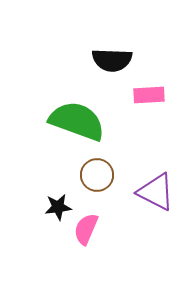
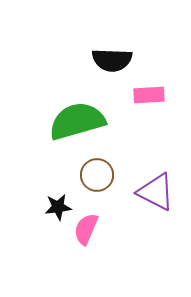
green semicircle: rotated 36 degrees counterclockwise
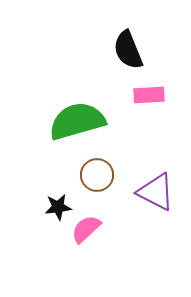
black semicircle: moved 16 px right, 10 px up; rotated 66 degrees clockwise
pink semicircle: rotated 24 degrees clockwise
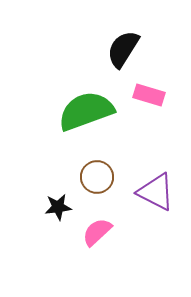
black semicircle: moved 5 px left, 1 px up; rotated 54 degrees clockwise
pink rectangle: rotated 20 degrees clockwise
green semicircle: moved 9 px right, 10 px up; rotated 4 degrees counterclockwise
brown circle: moved 2 px down
pink semicircle: moved 11 px right, 3 px down
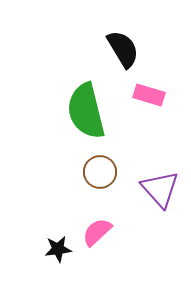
black semicircle: rotated 117 degrees clockwise
green semicircle: rotated 84 degrees counterclockwise
brown circle: moved 3 px right, 5 px up
purple triangle: moved 4 px right, 3 px up; rotated 21 degrees clockwise
black star: moved 42 px down
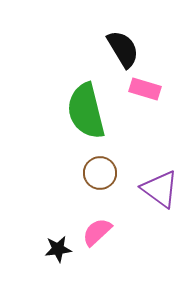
pink rectangle: moved 4 px left, 6 px up
brown circle: moved 1 px down
purple triangle: rotated 12 degrees counterclockwise
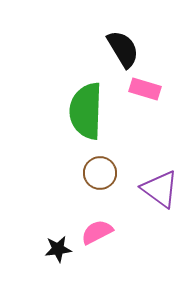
green semicircle: rotated 16 degrees clockwise
pink semicircle: rotated 16 degrees clockwise
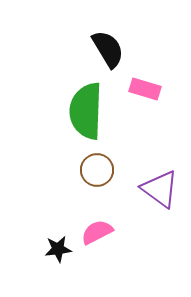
black semicircle: moved 15 px left
brown circle: moved 3 px left, 3 px up
